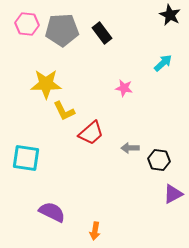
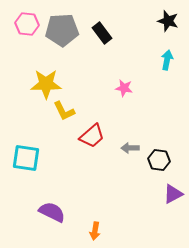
black star: moved 2 px left, 6 px down; rotated 10 degrees counterclockwise
cyan arrow: moved 4 px right, 3 px up; rotated 36 degrees counterclockwise
red trapezoid: moved 1 px right, 3 px down
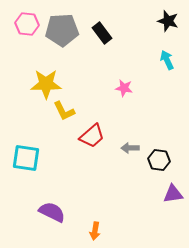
cyan arrow: rotated 36 degrees counterclockwise
purple triangle: rotated 20 degrees clockwise
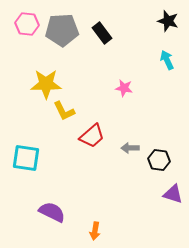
purple triangle: rotated 25 degrees clockwise
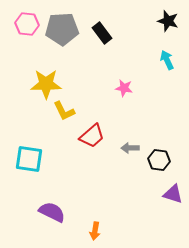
gray pentagon: moved 1 px up
cyan square: moved 3 px right, 1 px down
